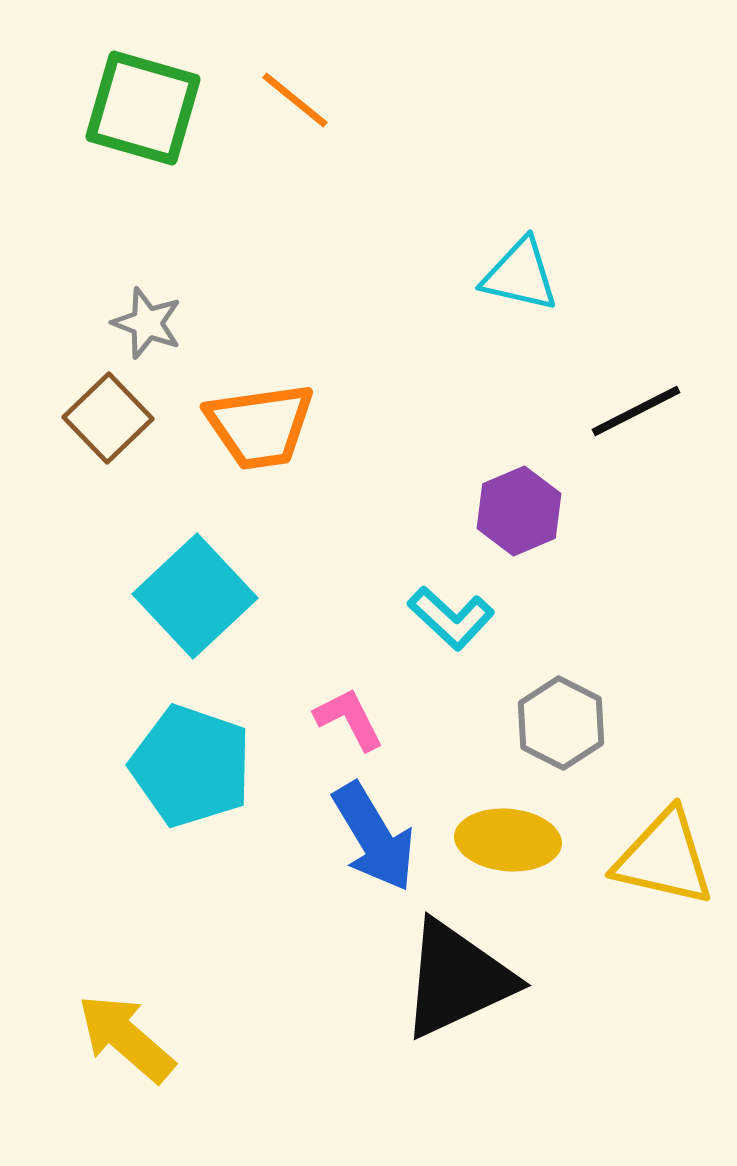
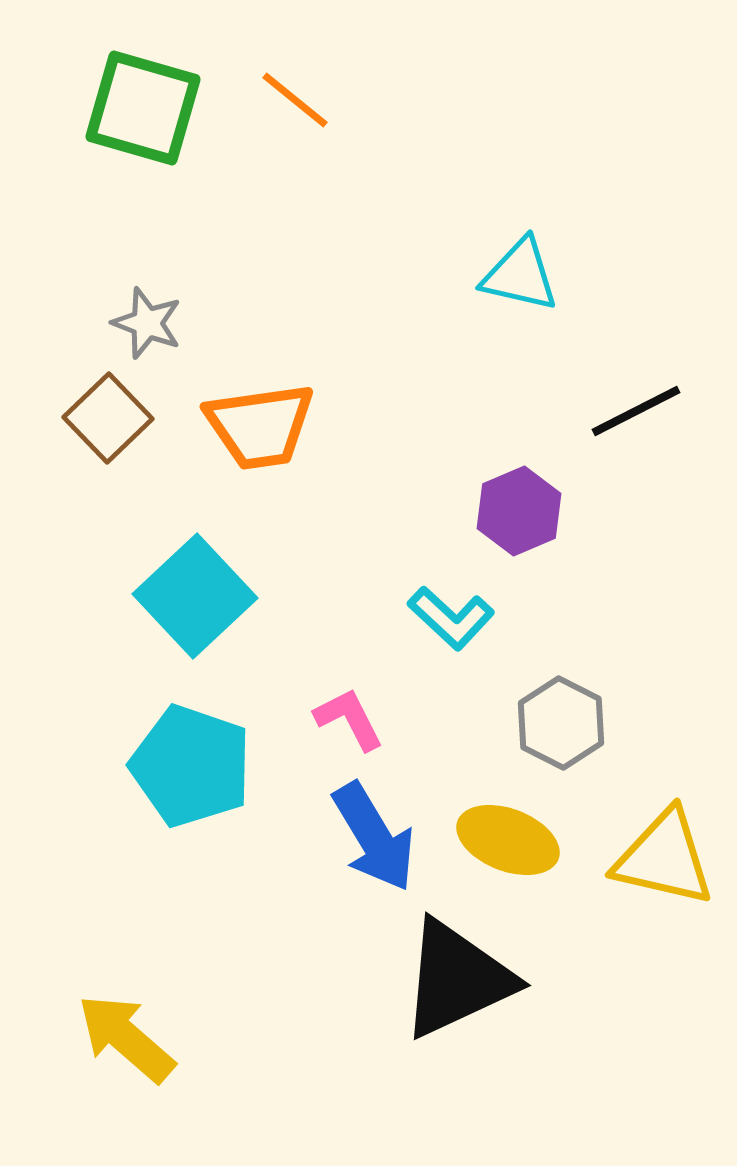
yellow ellipse: rotated 16 degrees clockwise
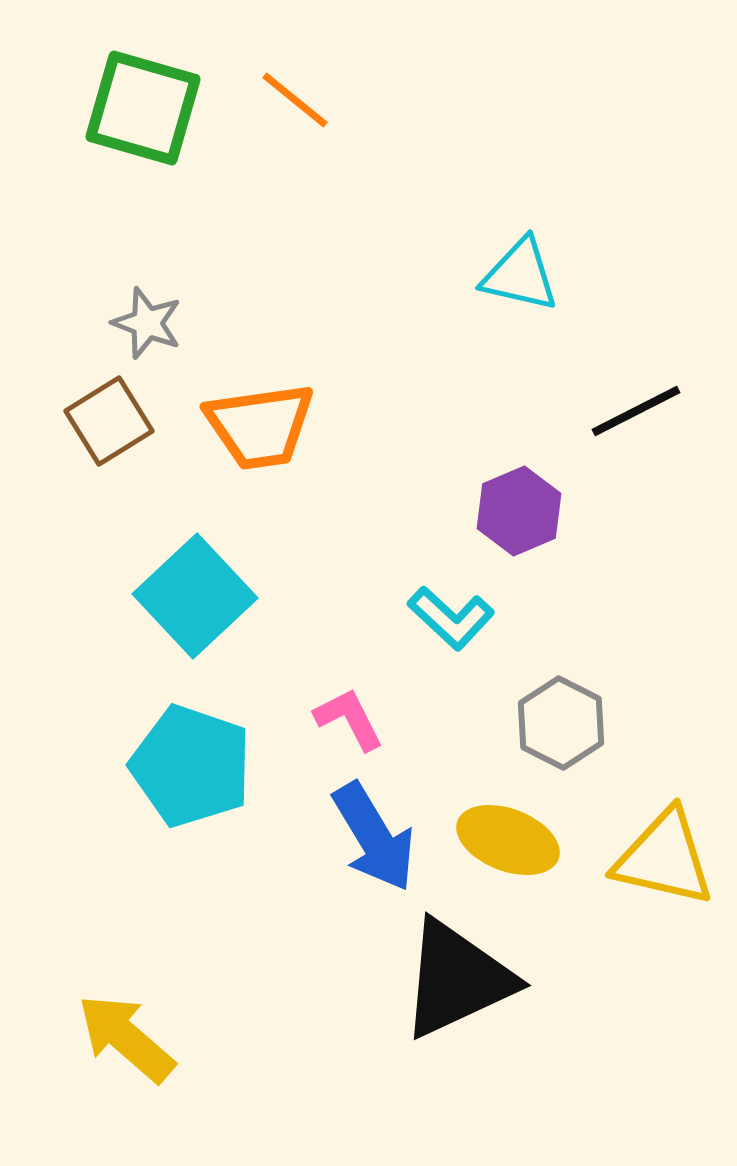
brown square: moved 1 px right, 3 px down; rotated 12 degrees clockwise
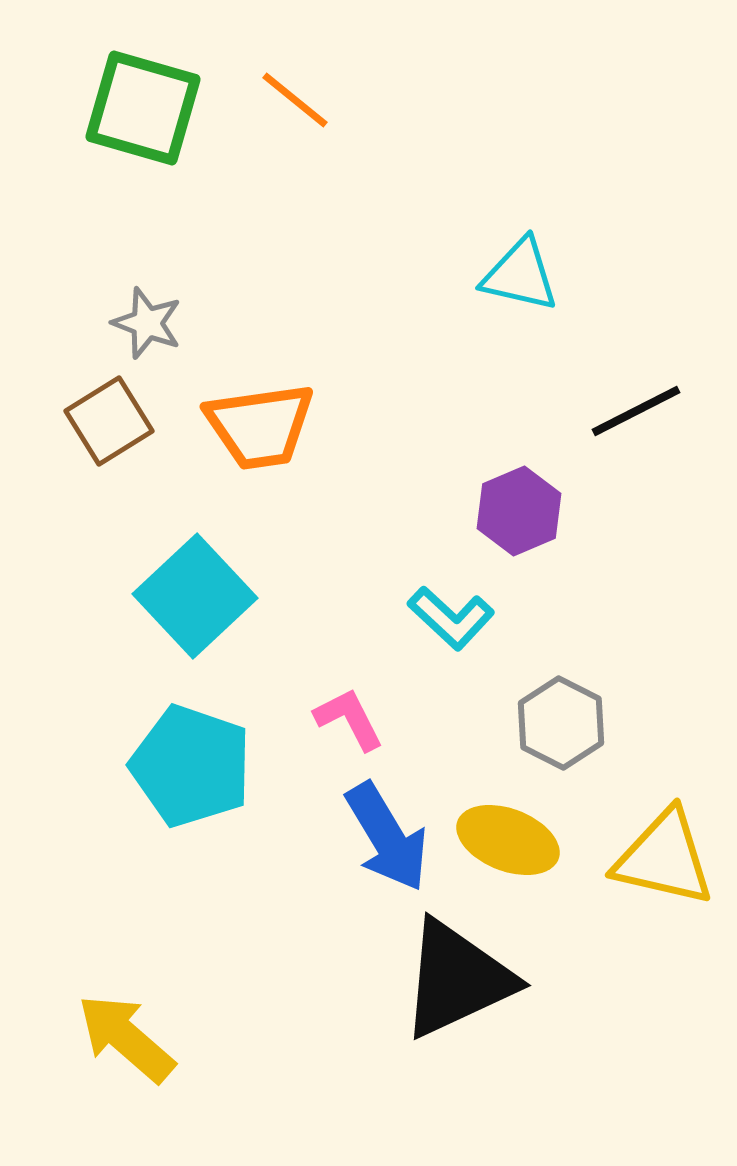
blue arrow: moved 13 px right
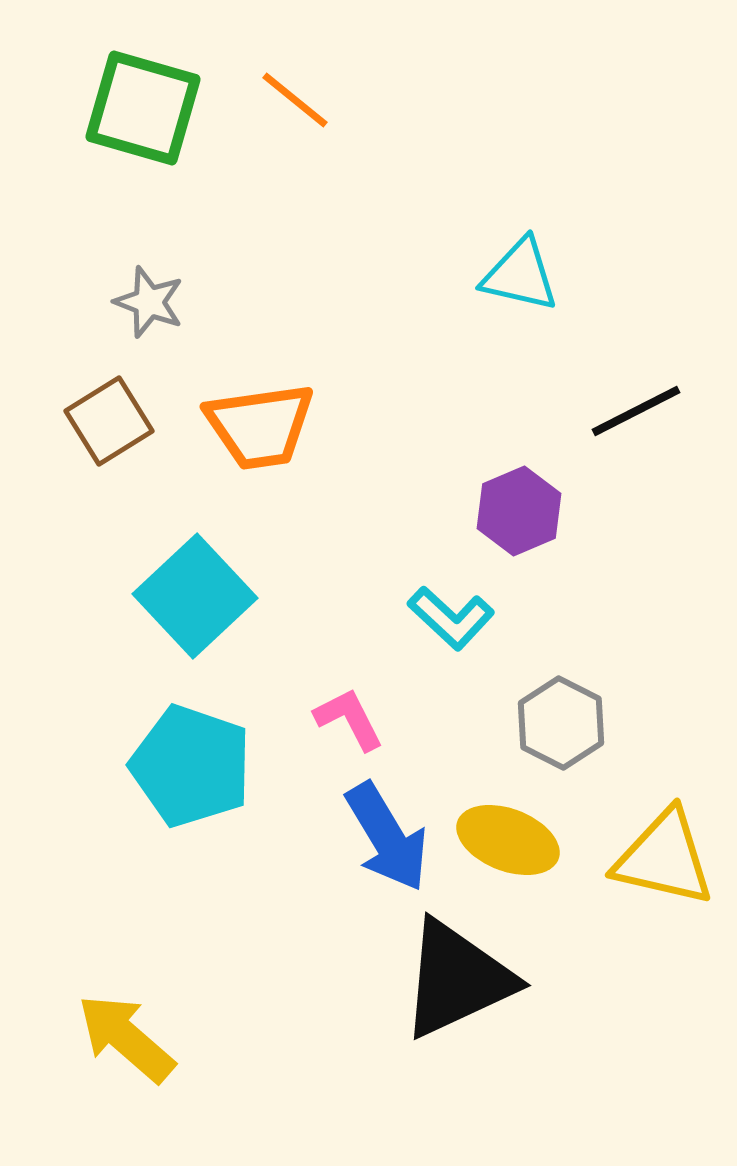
gray star: moved 2 px right, 21 px up
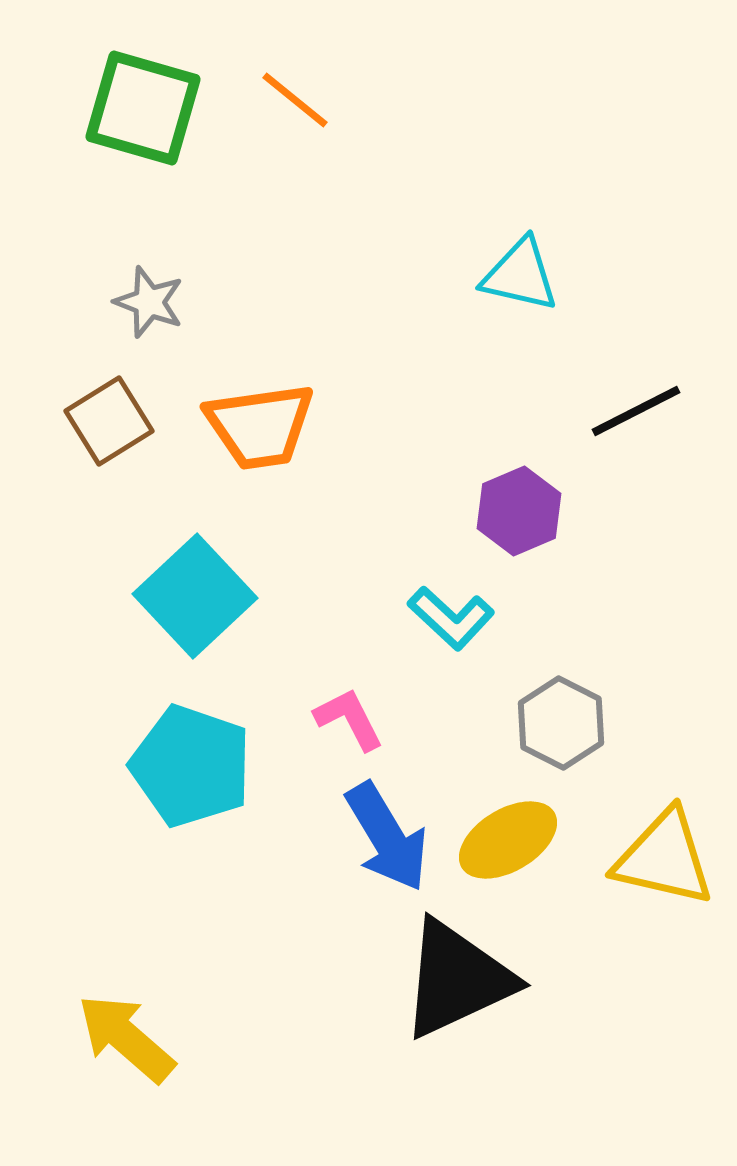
yellow ellipse: rotated 52 degrees counterclockwise
